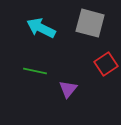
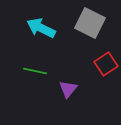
gray square: rotated 12 degrees clockwise
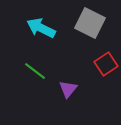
green line: rotated 25 degrees clockwise
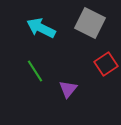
green line: rotated 20 degrees clockwise
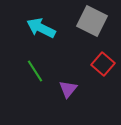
gray square: moved 2 px right, 2 px up
red square: moved 3 px left; rotated 15 degrees counterclockwise
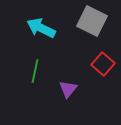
green line: rotated 45 degrees clockwise
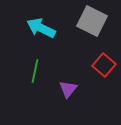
red square: moved 1 px right, 1 px down
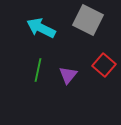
gray square: moved 4 px left, 1 px up
green line: moved 3 px right, 1 px up
purple triangle: moved 14 px up
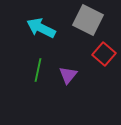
red square: moved 11 px up
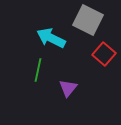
cyan arrow: moved 10 px right, 10 px down
purple triangle: moved 13 px down
